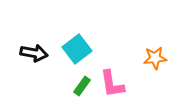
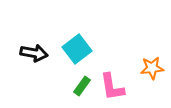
orange star: moved 3 px left, 10 px down
pink L-shape: moved 3 px down
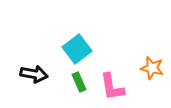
black arrow: moved 21 px down
orange star: rotated 20 degrees clockwise
green rectangle: moved 3 px left, 4 px up; rotated 60 degrees counterclockwise
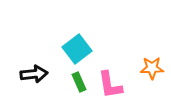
orange star: rotated 15 degrees counterclockwise
black arrow: rotated 16 degrees counterclockwise
pink L-shape: moved 2 px left, 2 px up
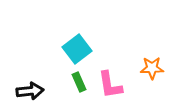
black arrow: moved 4 px left, 17 px down
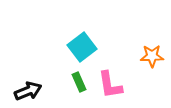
cyan square: moved 5 px right, 2 px up
orange star: moved 12 px up
black arrow: moved 2 px left; rotated 16 degrees counterclockwise
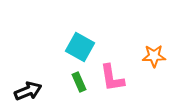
cyan square: moved 2 px left; rotated 24 degrees counterclockwise
orange star: moved 2 px right
pink L-shape: moved 2 px right, 7 px up
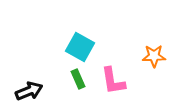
pink L-shape: moved 1 px right, 3 px down
green rectangle: moved 1 px left, 3 px up
black arrow: moved 1 px right
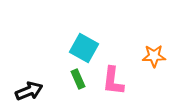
cyan square: moved 4 px right, 1 px down
pink L-shape: rotated 16 degrees clockwise
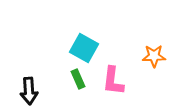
black arrow: rotated 108 degrees clockwise
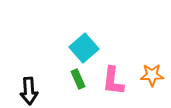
cyan square: rotated 20 degrees clockwise
orange star: moved 2 px left, 19 px down
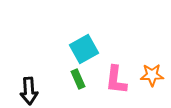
cyan square: moved 1 px down; rotated 12 degrees clockwise
pink L-shape: moved 3 px right, 1 px up
